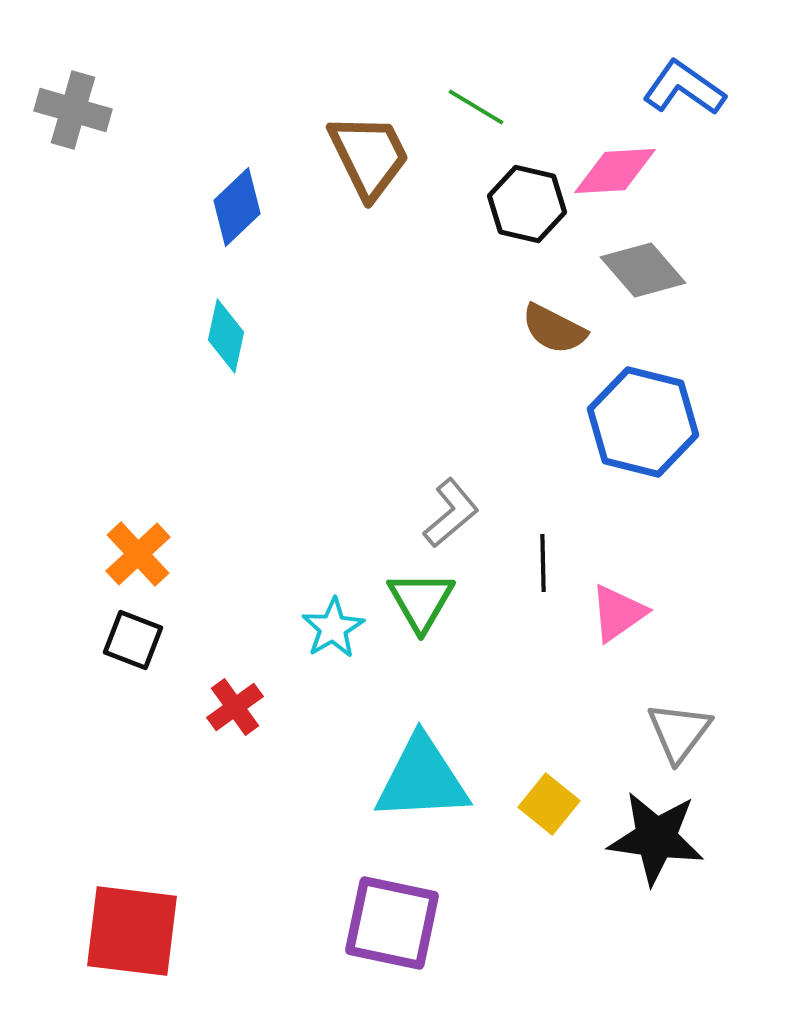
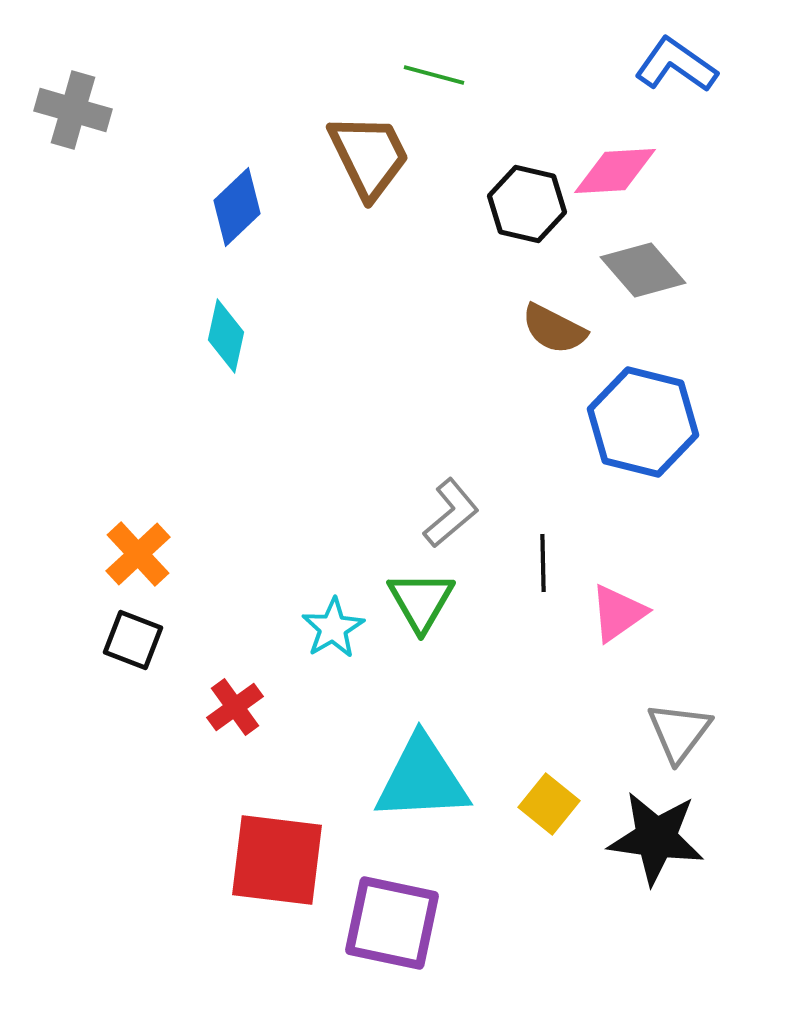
blue L-shape: moved 8 px left, 23 px up
green line: moved 42 px left, 32 px up; rotated 16 degrees counterclockwise
red square: moved 145 px right, 71 px up
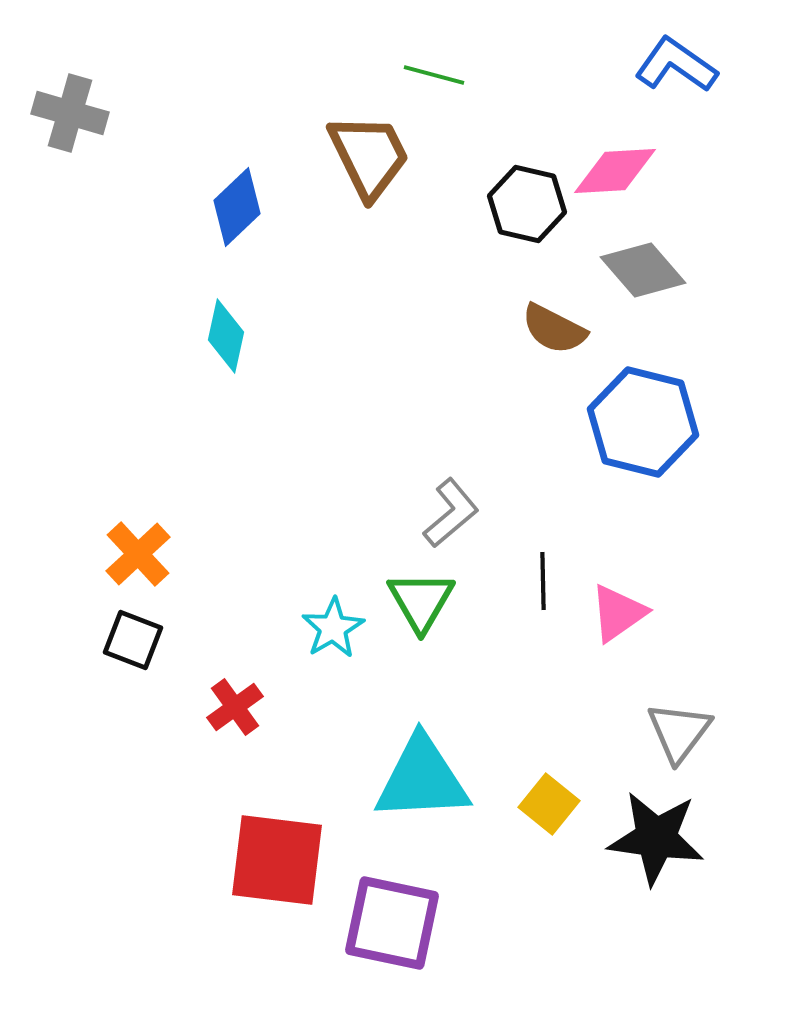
gray cross: moved 3 px left, 3 px down
black line: moved 18 px down
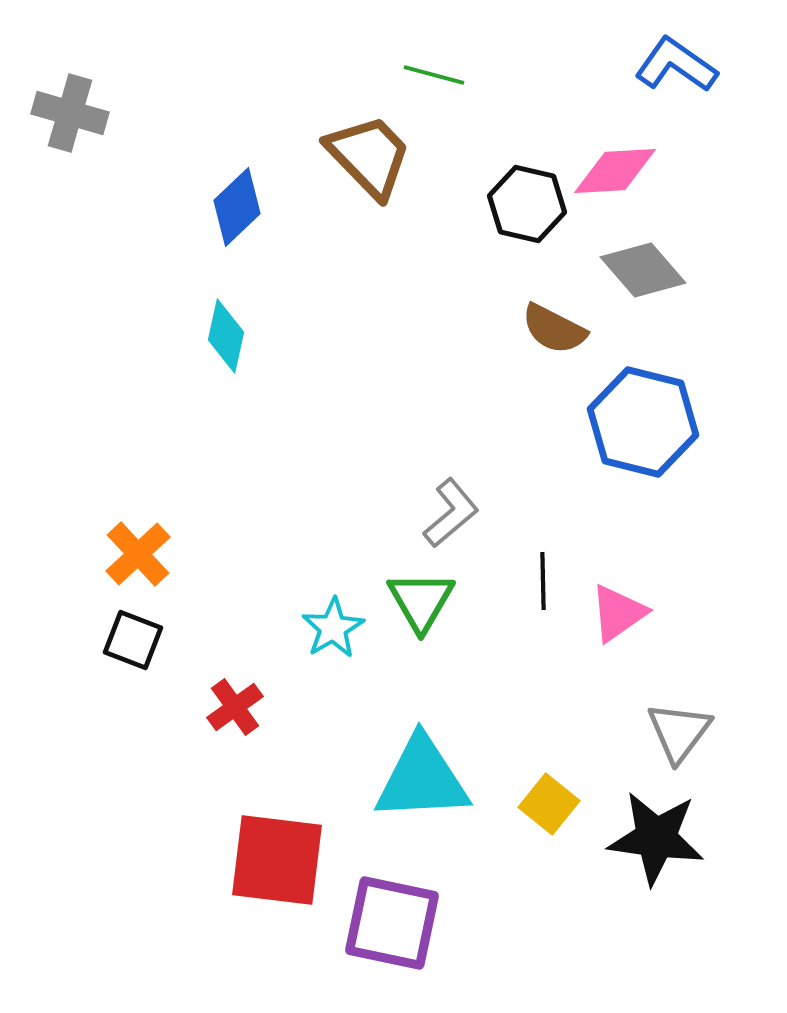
brown trapezoid: rotated 18 degrees counterclockwise
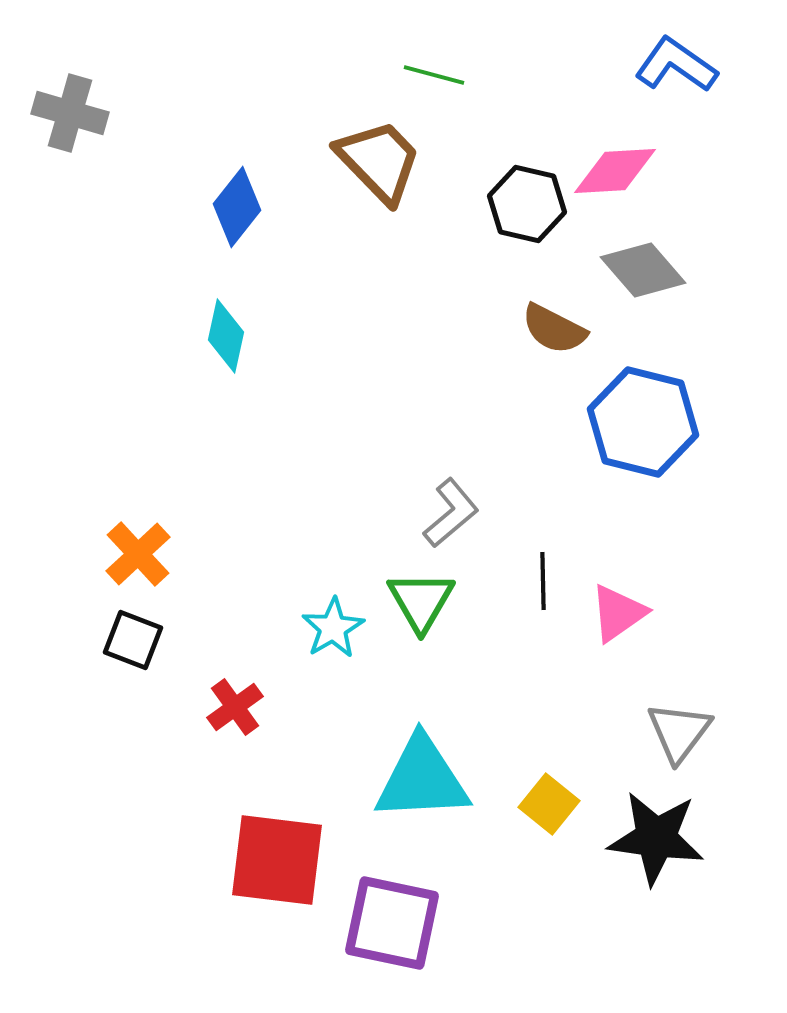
brown trapezoid: moved 10 px right, 5 px down
blue diamond: rotated 8 degrees counterclockwise
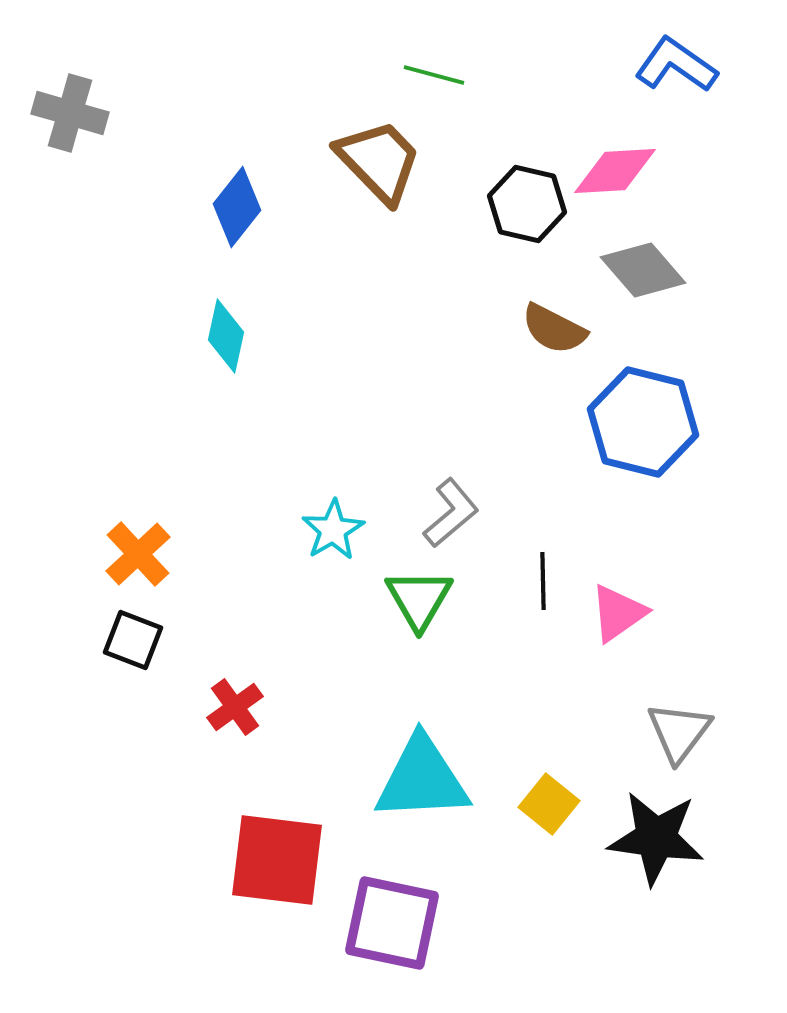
green triangle: moved 2 px left, 2 px up
cyan star: moved 98 px up
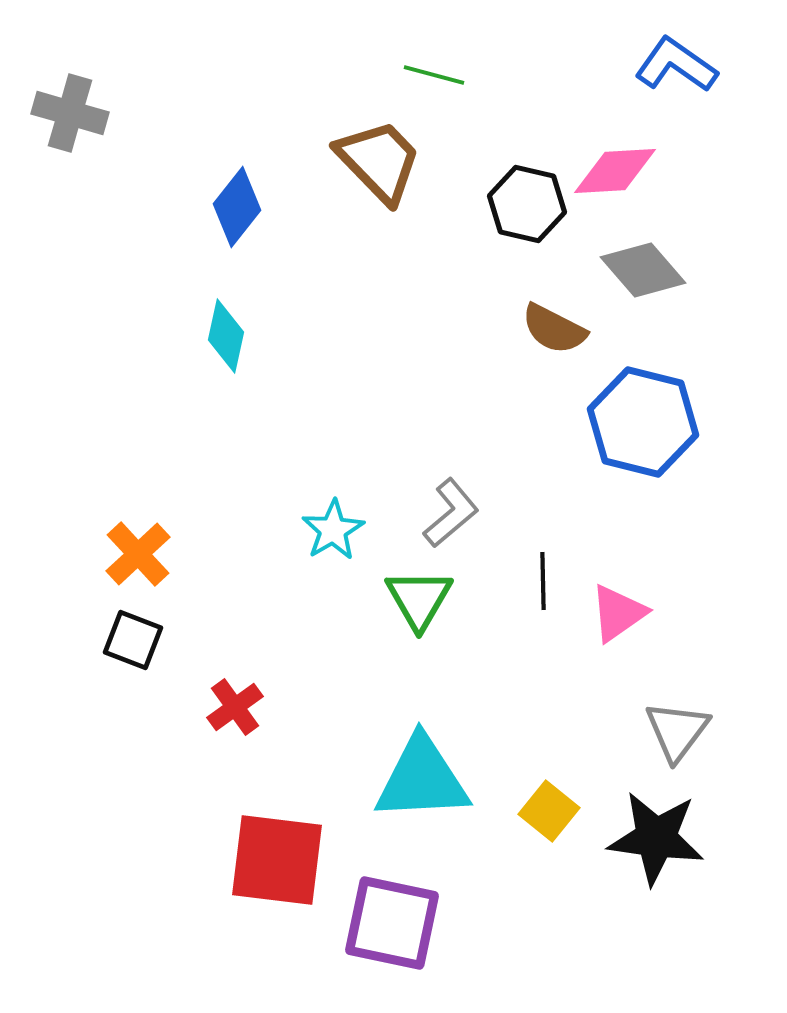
gray triangle: moved 2 px left, 1 px up
yellow square: moved 7 px down
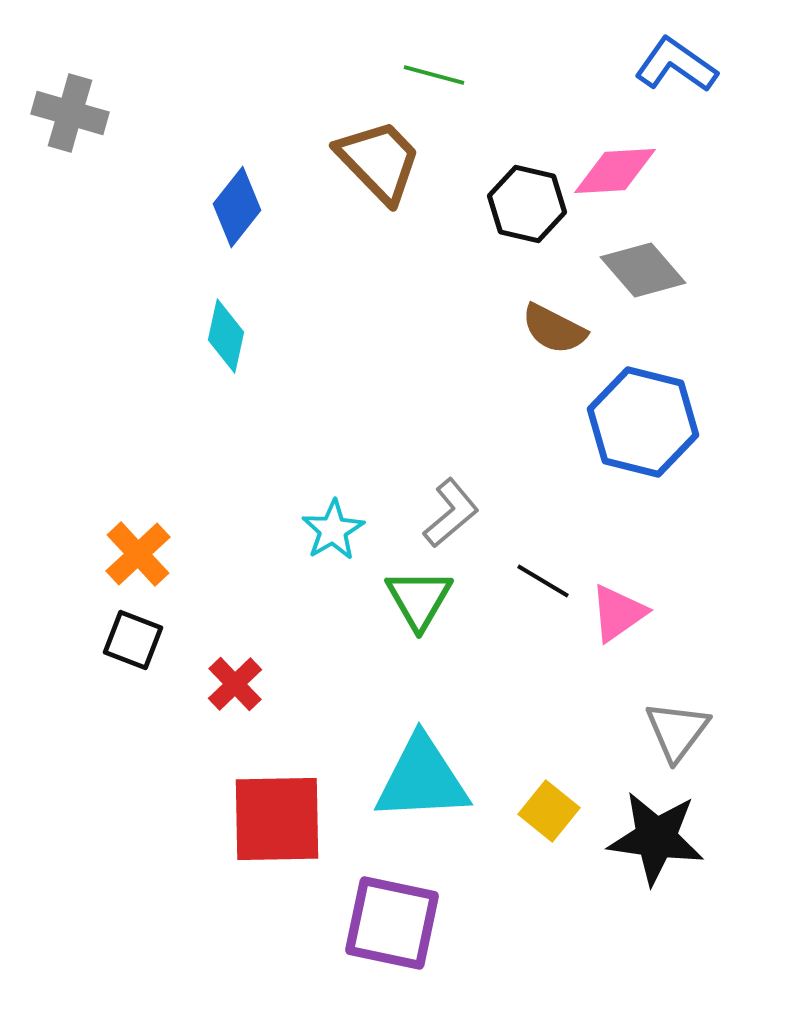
black line: rotated 58 degrees counterclockwise
red cross: moved 23 px up; rotated 8 degrees counterclockwise
red square: moved 41 px up; rotated 8 degrees counterclockwise
